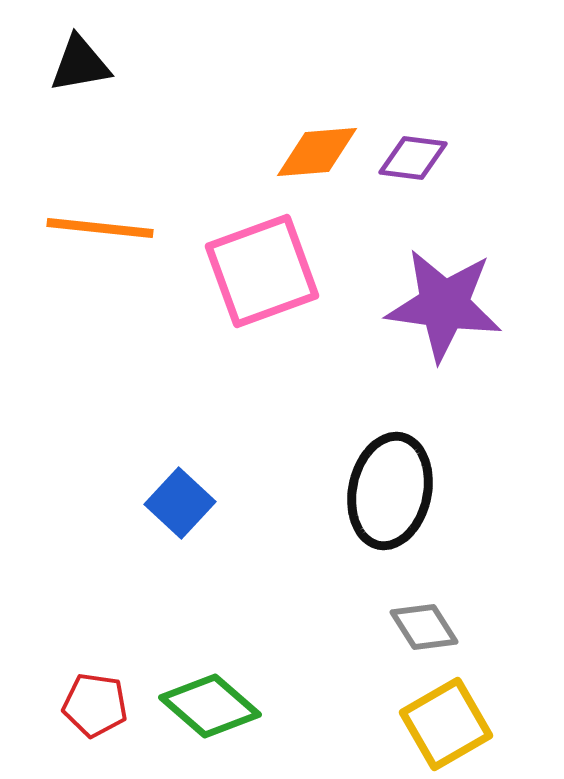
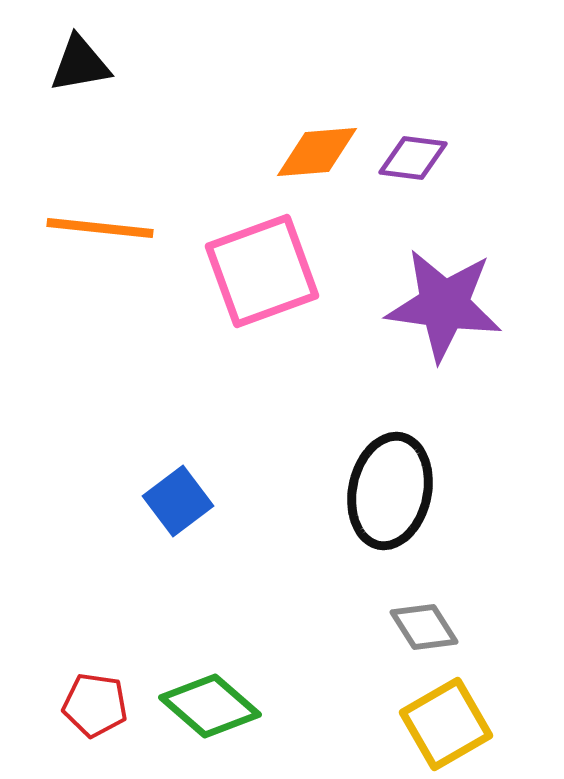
blue square: moved 2 px left, 2 px up; rotated 10 degrees clockwise
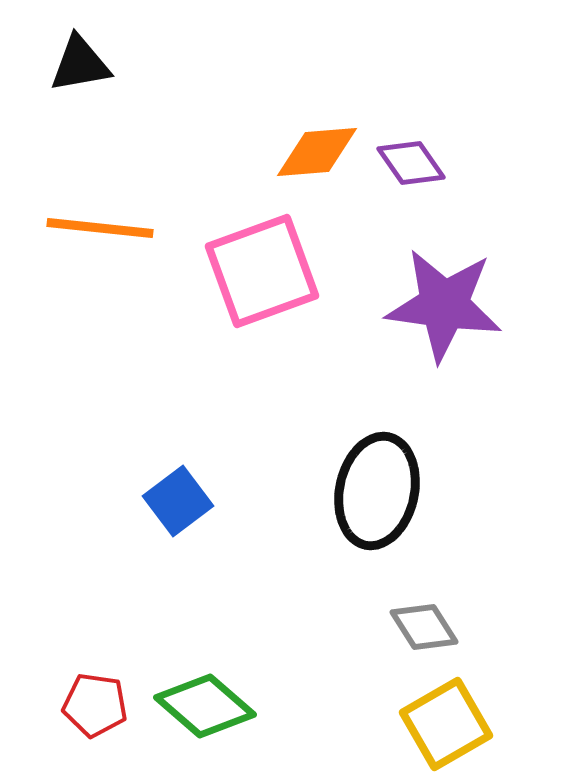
purple diamond: moved 2 px left, 5 px down; rotated 48 degrees clockwise
black ellipse: moved 13 px left
green diamond: moved 5 px left
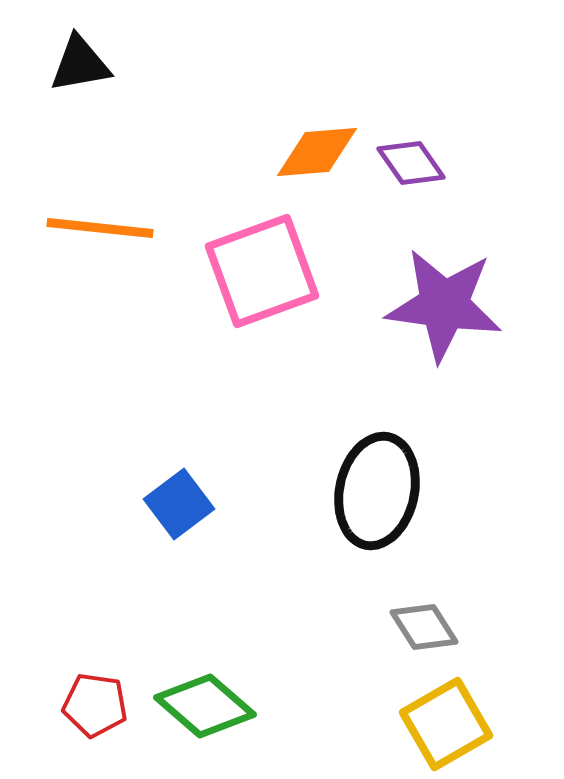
blue square: moved 1 px right, 3 px down
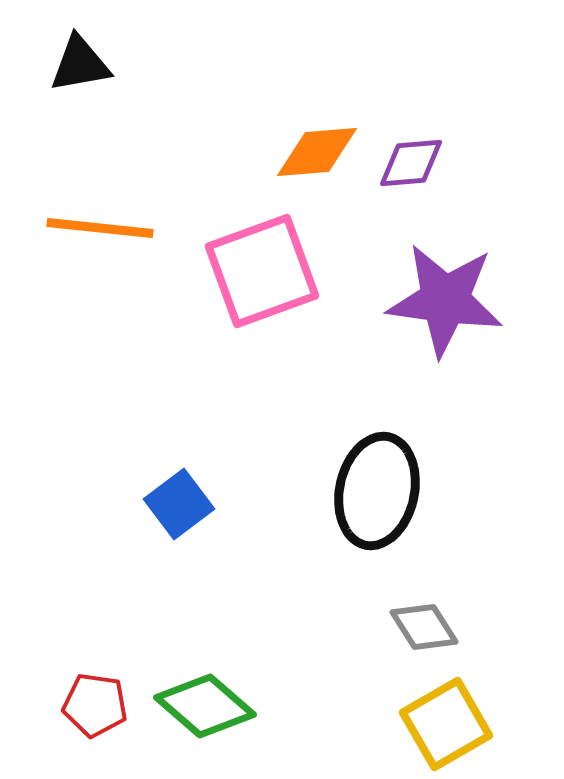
purple diamond: rotated 60 degrees counterclockwise
purple star: moved 1 px right, 5 px up
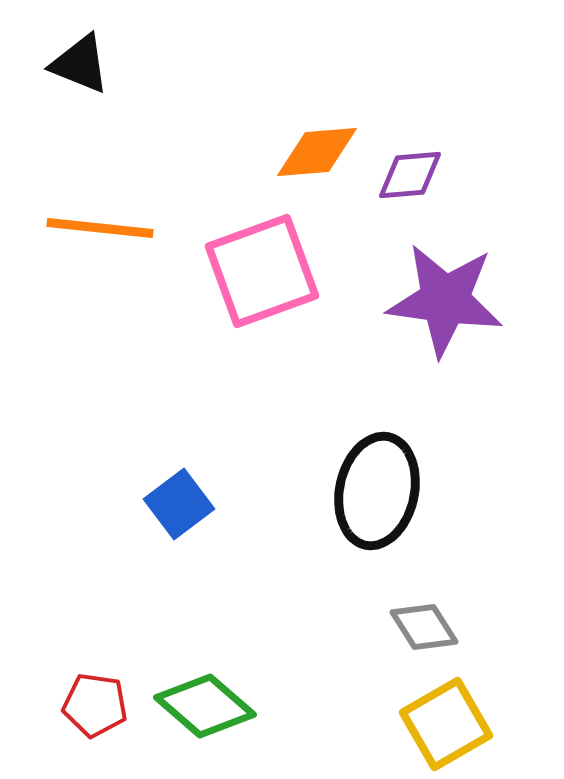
black triangle: rotated 32 degrees clockwise
purple diamond: moved 1 px left, 12 px down
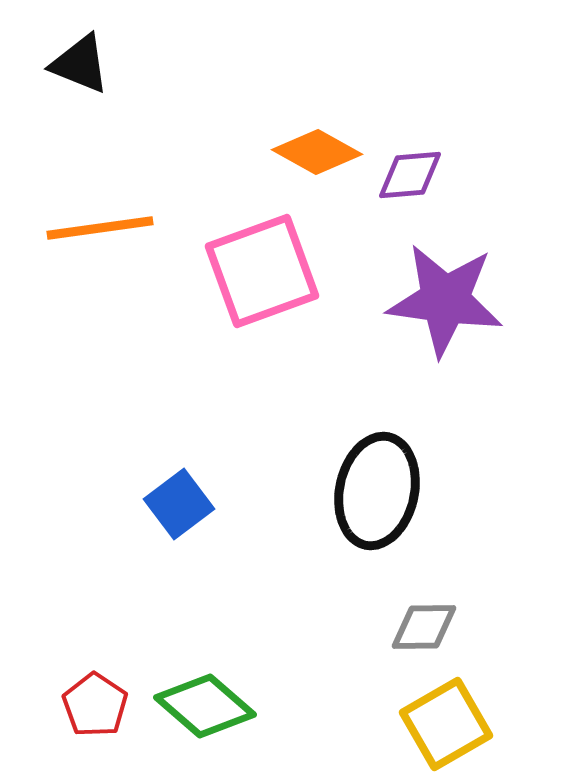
orange diamond: rotated 34 degrees clockwise
orange line: rotated 14 degrees counterclockwise
gray diamond: rotated 58 degrees counterclockwise
red pentagon: rotated 26 degrees clockwise
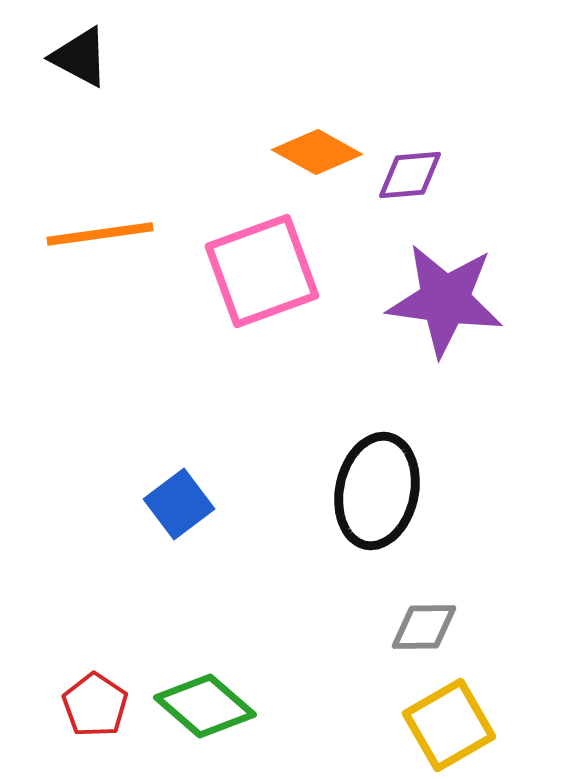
black triangle: moved 7 px up; rotated 6 degrees clockwise
orange line: moved 6 px down
yellow square: moved 3 px right, 1 px down
